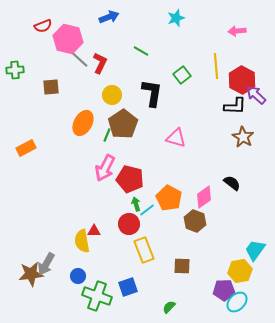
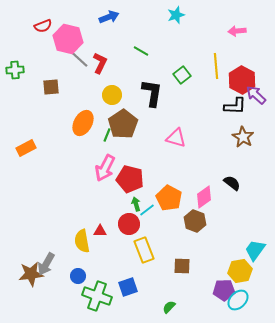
cyan star at (176, 18): moved 3 px up
red triangle at (94, 231): moved 6 px right
cyan ellipse at (237, 302): moved 1 px right, 2 px up
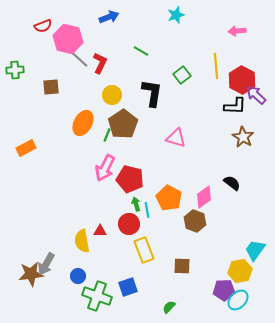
cyan line at (147, 210): rotated 63 degrees counterclockwise
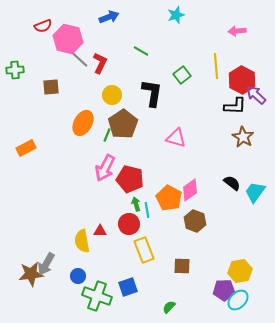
pink diamond at (204, 197): moved 14 px left, 7 px up
cyan trapezoid at (255, 250): moved 58 px up
